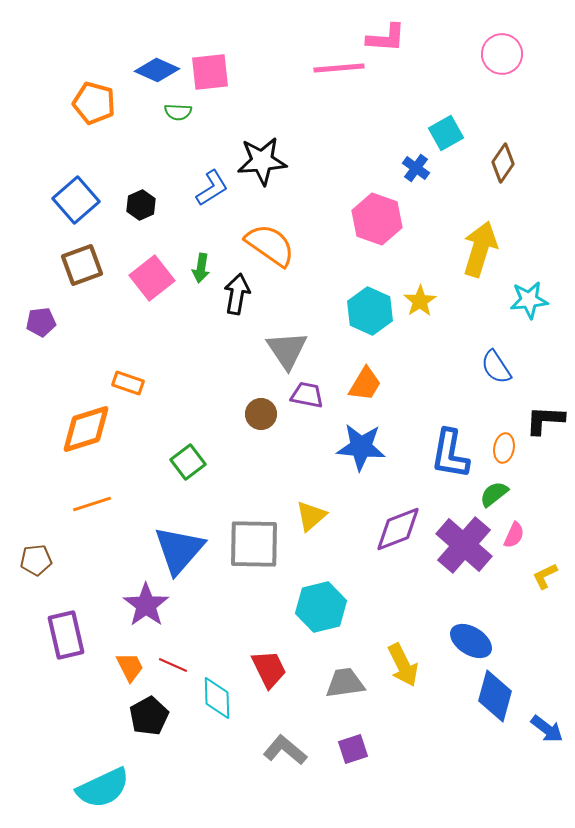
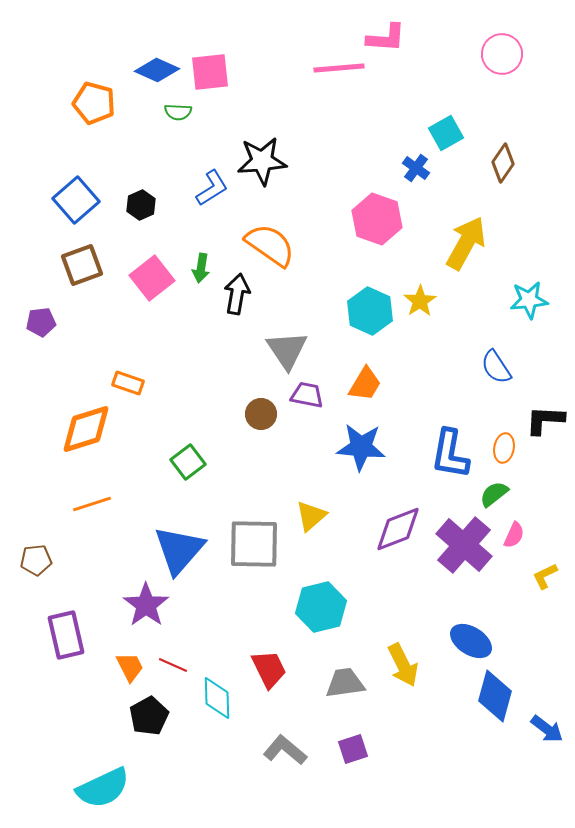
yellow arrow at (480, 249): moved 14 px left, 6 px up; rotated 12 degrees clockwise
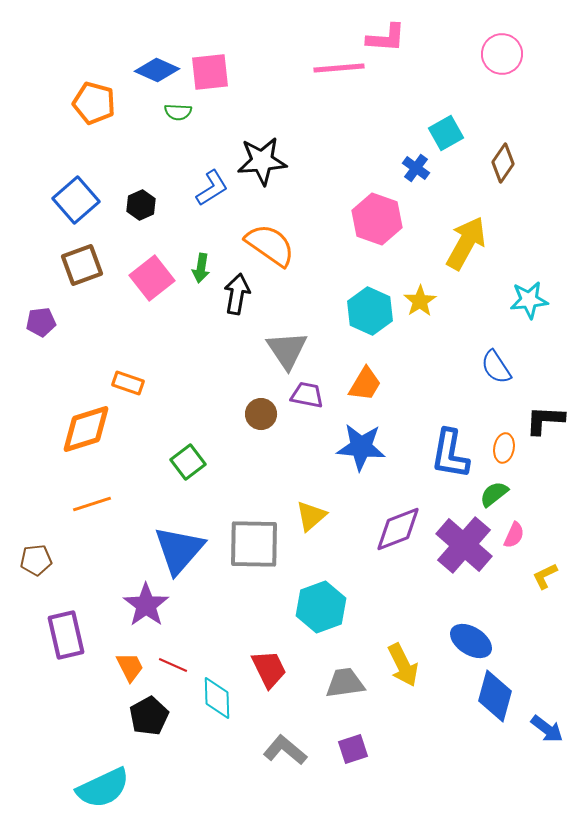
cyan hexagon at (321, 607): rotated 6 degrees counterclockwise
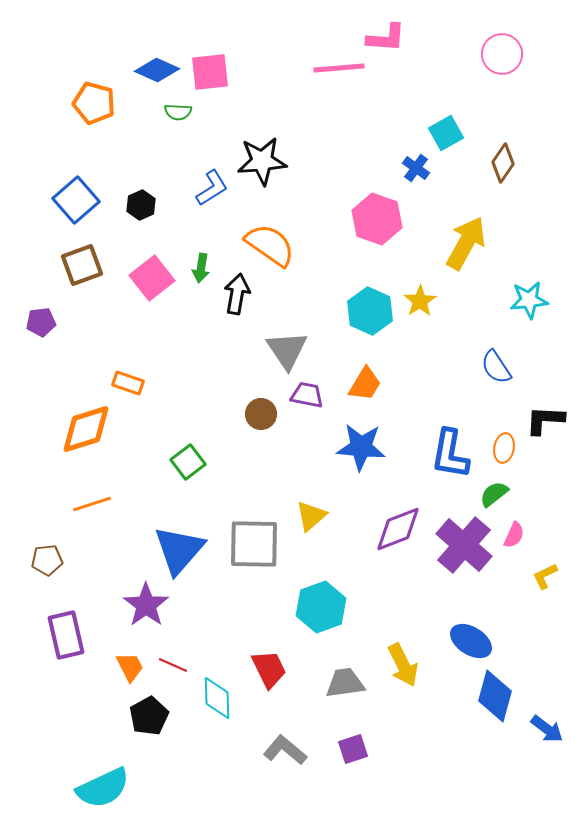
brown pentagon at (36, 560): moved 11 px right
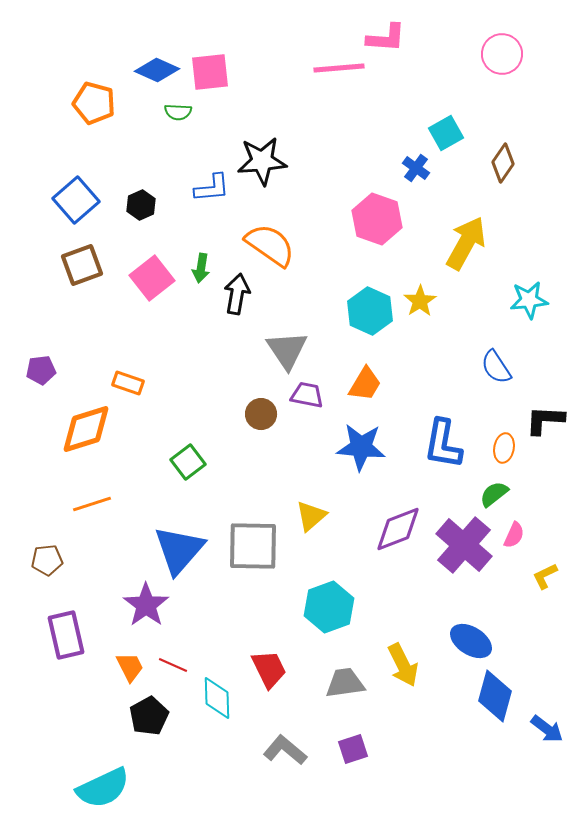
blue L-shape at (212, 188): rotated 27 degrees clockwise
purple pentagon at (41, 322): moved 48 px down
blue L-shape at (450, 454): moved 7 px left, 10 px up
gray square at (254, 544): moved 1 px left, 2 px down
cyan hexagon at (321, 607): moved 8 px right
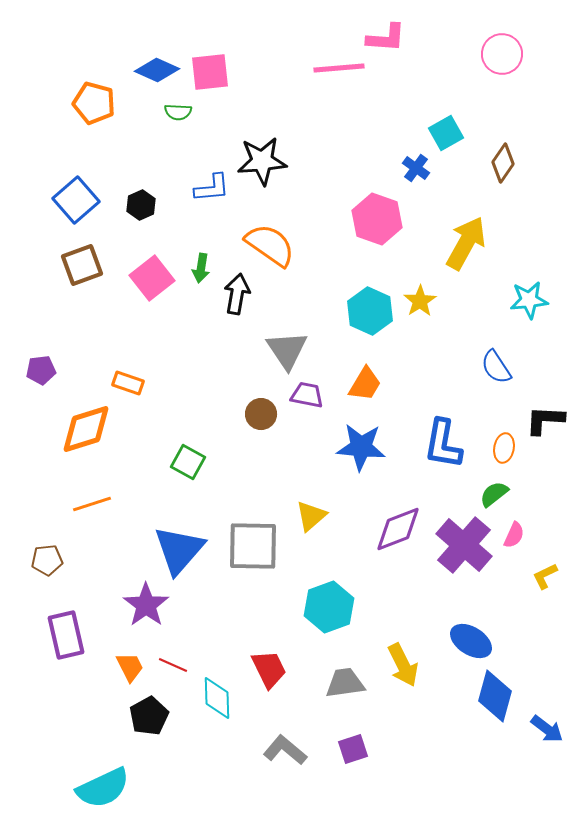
green square at (188, 462): rotated 24 degrees counterclockwise
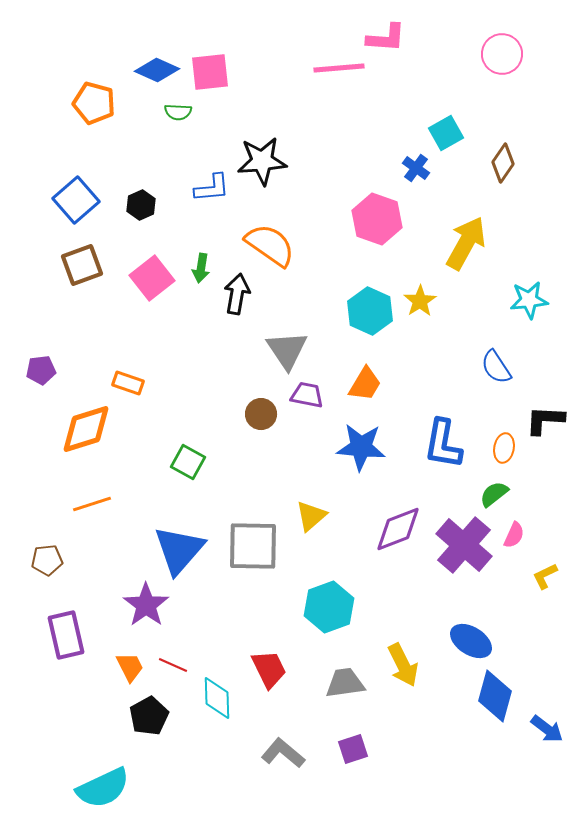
gray L-shape at (285, 750): moved 2 px left, 3 px down
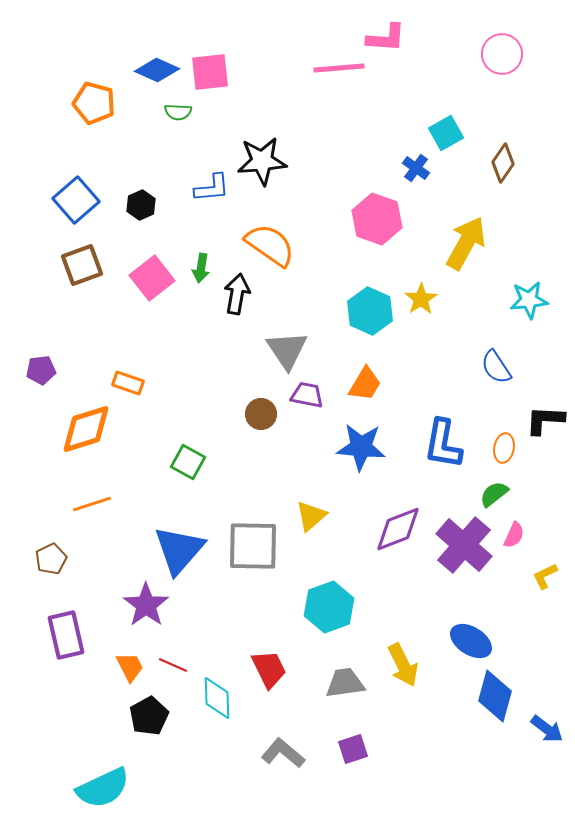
yellow star at (420, 301): moved 1 px right, 2 px up
brown pentagon at (47, 560): moved 4 px right, 1 px up; rotated 20 degrees counterclockwise
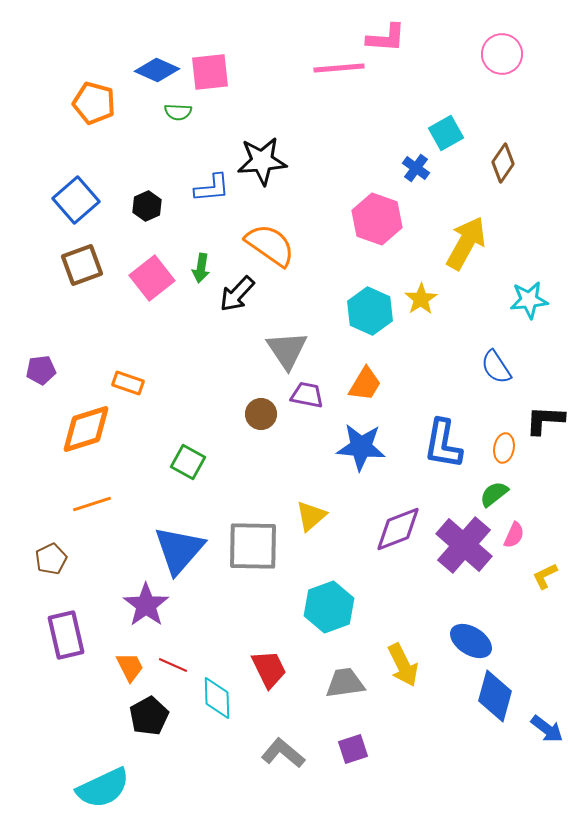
black hexagon at (141, 205): moved 6 px right, 1 px down
black arrow at (237, 294): rotated 147 degrees counterclockwise
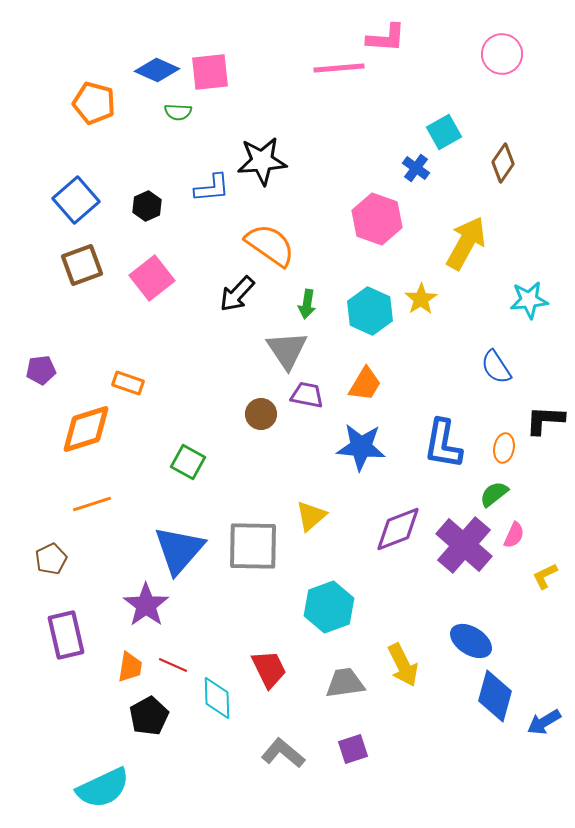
cyan square at (446, 133): moved 2 px left, 1 px up
green arrow at (201, 268): moved 106 px right, 36 px down
orange trapezoid at (130, 667): rotated 36 degrees clockwise
blue arrow at (547, 729): moved 3 px left, 7 px up; rotated 112 degrees clockwise
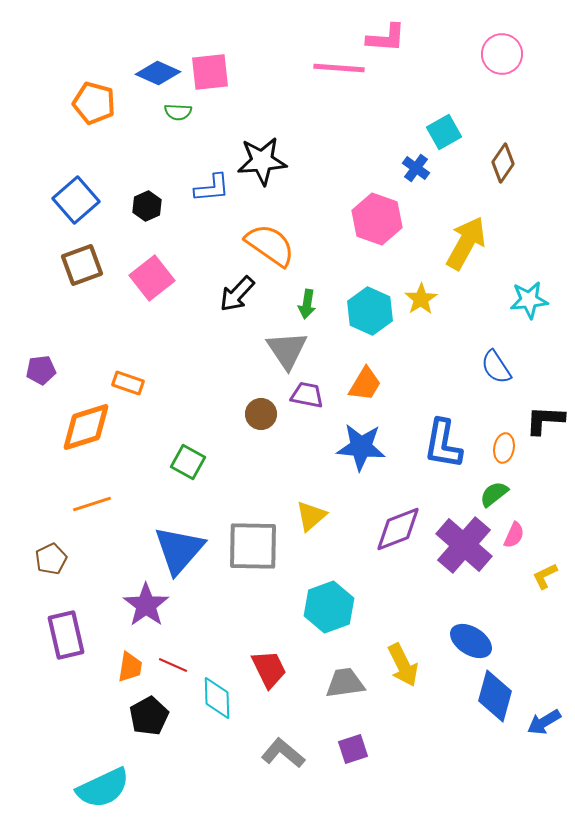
pink line at (339, 68): rotated 9 degrees clockwise
blue diamond at (157, 70): moved 1 px right, 3 px down
orange diamond at (86, 429): moved 2 px up
